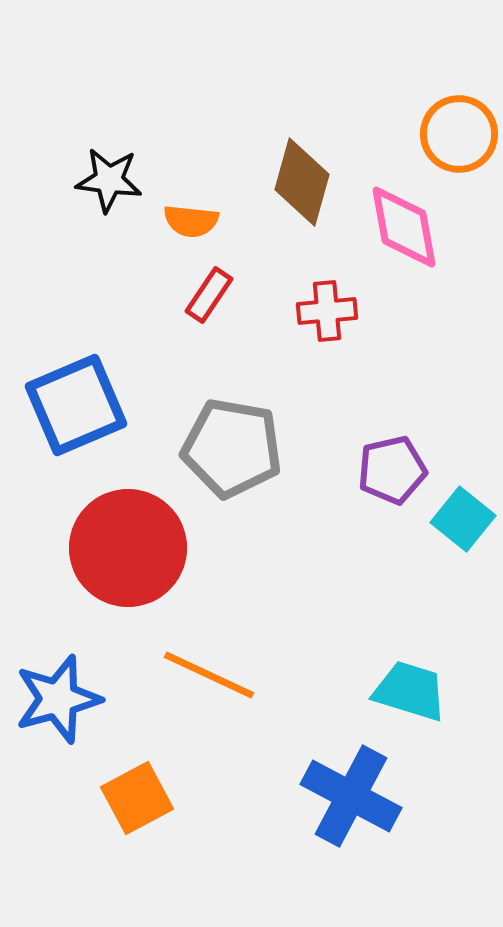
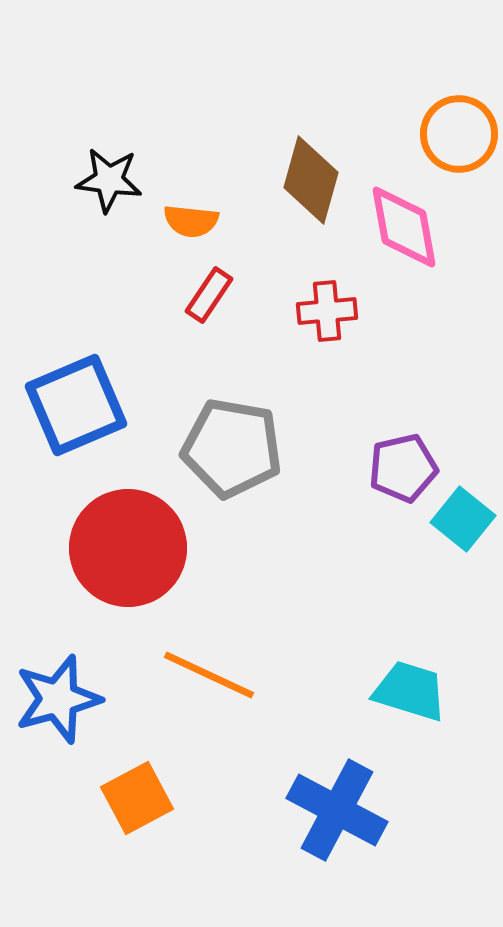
brown diamond: moved 9 px right, 2 px up
purple pentagon: moved 11 px right, 2 px up
blue cross: moved 14 px left, 14 px down
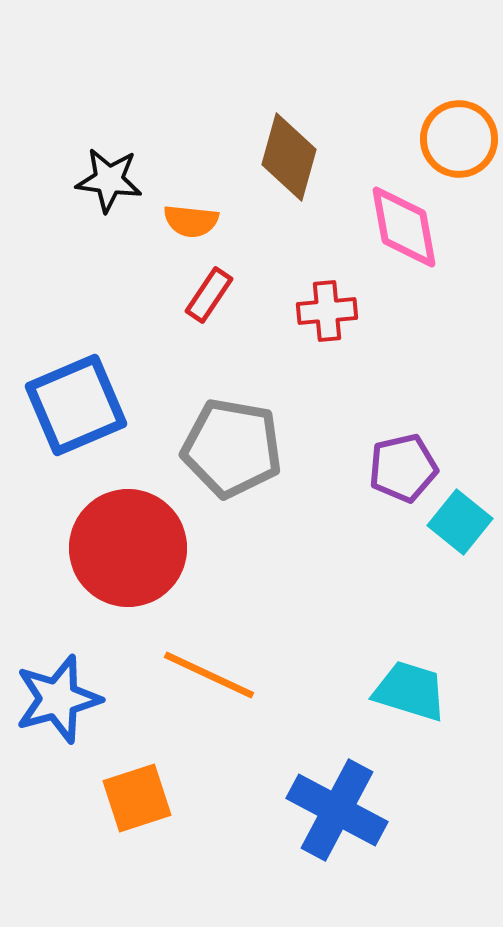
orange circle: moved 5 px down
brown diamond: moved 22 px left, 23 px up
cyan square: moved 3 px left, 3 px down
orange square: rotated 10 degrees clockwise
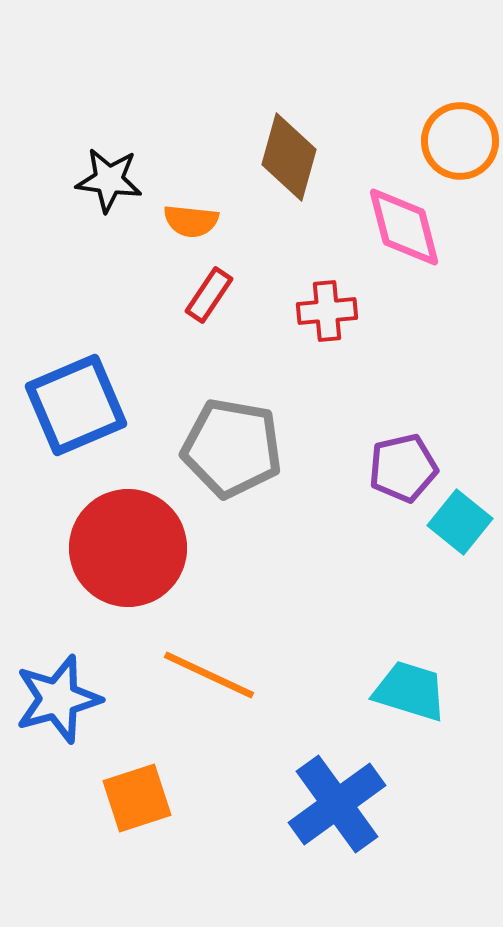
orange circle: moved 1 px right, 2 px down
pink diamond: rotated 4 degrees counterclockwise
blue cross: moved 6 px up; rotated 26 degrees clockwise
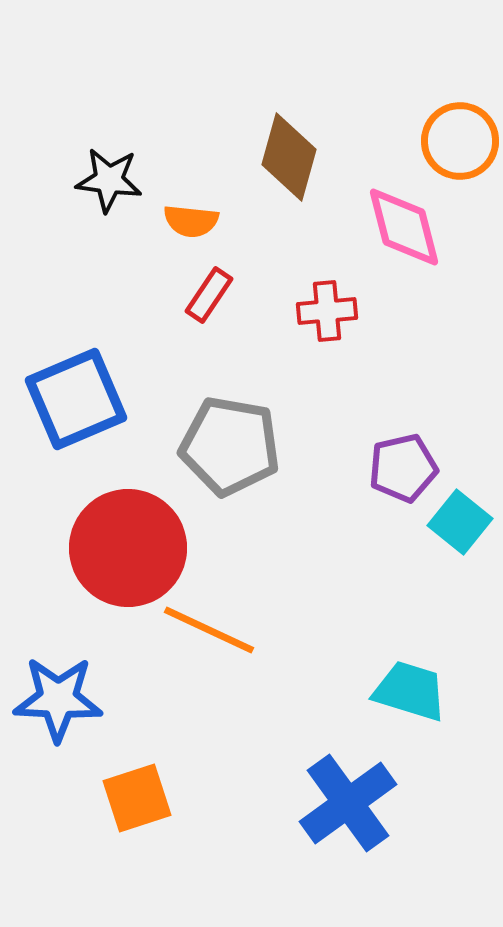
blue square: moved 6 px up
gray pentagon: moved 2 px left, 2 px up
orange line: moved 45 px up
blue star: rotated 18 degrees clockwise
blue cross: moved 11 px right, 1 px up
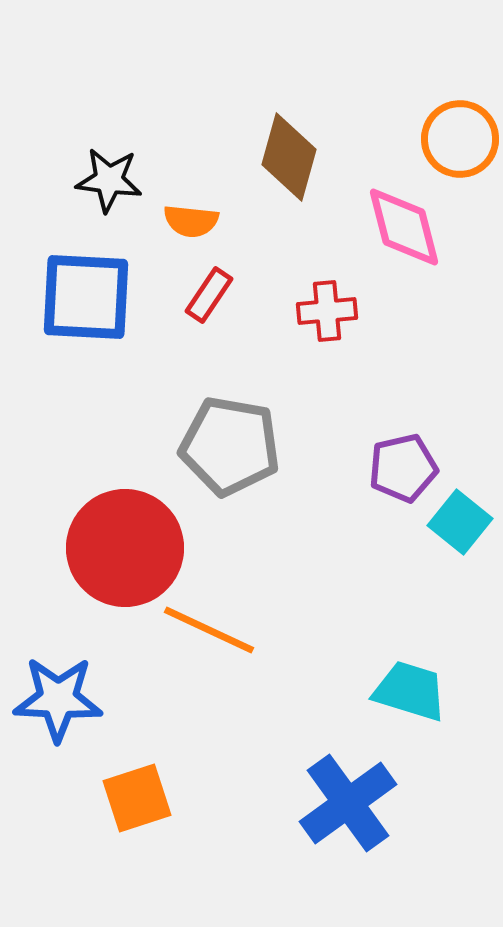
orange circle: moved 2 px up
blue square: moved 10 px right, 102 px up; rotated 26 degrees clockwise
red circle: moved 3 px left
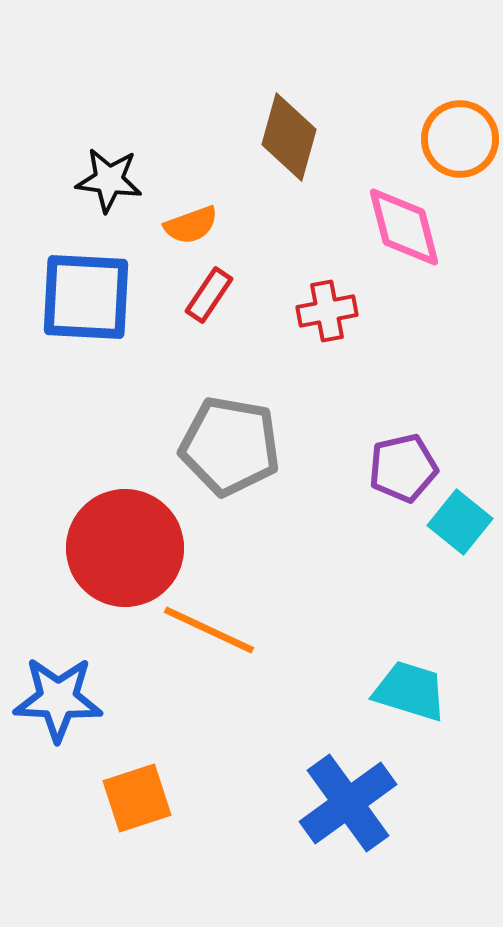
brown diamond: moved 20 px up
orange semicircle: moved 4 px down; rotated 26 degrees counterclockwise
red cross: rotated 6 degrees counterclockwise
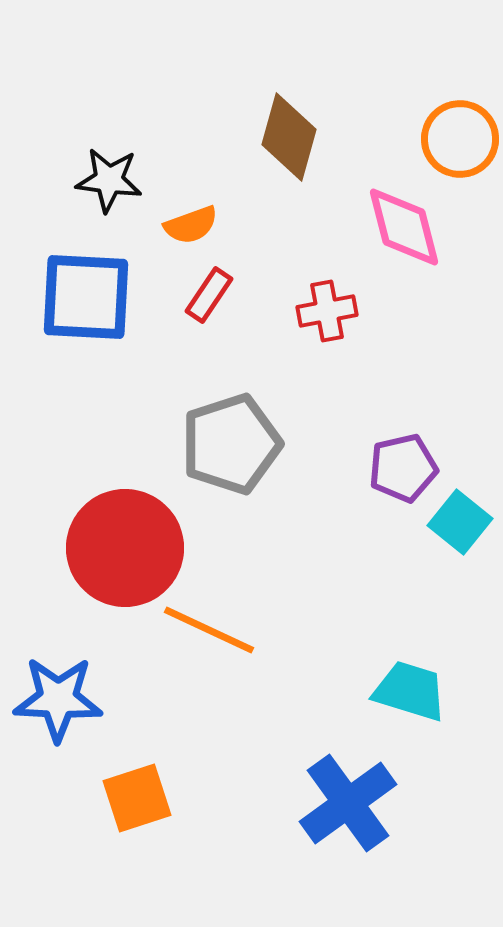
gray pentagon: moved 1 px right, 2 px up; rotated 28 degrees counterclockwise
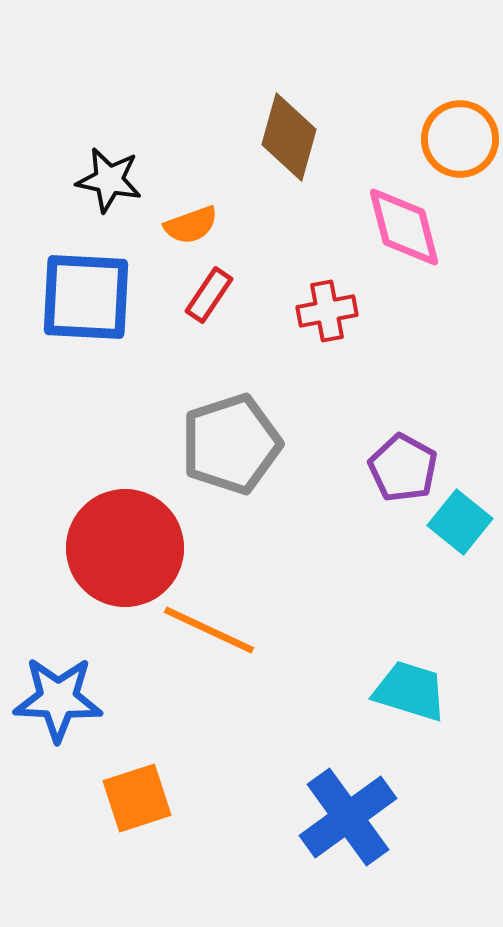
black star: rotated 4 degrees clockwise
purple pentagon: rotated 30 degrees counterclockwise
blue cross: moved 14 px down
